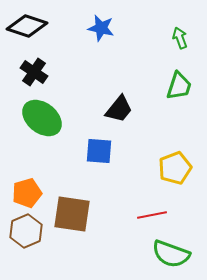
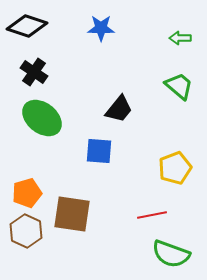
blue star: rotated 12 degrees counterclockwise
green arrow: rotated 70 degrees counterclockwise
green trapezoid: rotated 68 degrees counterclockwise
brown hexagon: rotated 12 degrees counterclockwise
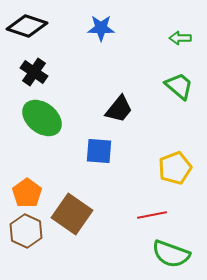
orange pentagon: rotated 20 degrees counterclockwise
brown square: rotated 27 degrees clockwise
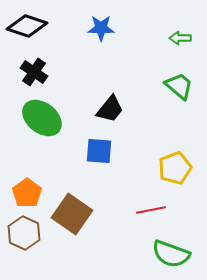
black trapezoid: moved 9 px left
red line: moved 1 px left, 5 px up
brown hexagon: moved 2 px left, 2 px down
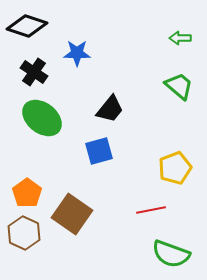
blue star: moved 24 px left, 25 px down
blue square: rotated 20 degrees counterclockwise
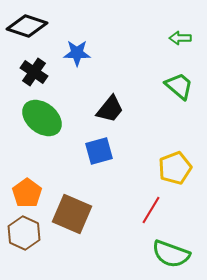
red line: rotated 48 degrees counterclockwise
brown square: rotated 12 degrees counterclockwise
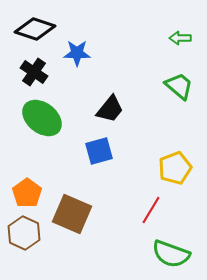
black diamond: moved 8 px right, 3 px down
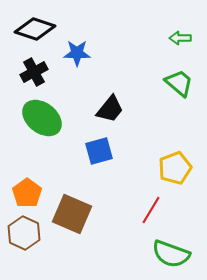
black cross: rotated 28 degrees clockwise
green trapezoid: moved 3 px up
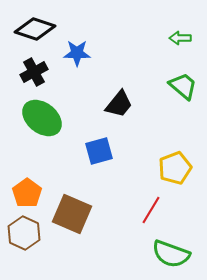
green trapezoid: moved 4 px right, 3 px down
black trapezoid: moved 9 px right, 5 px up
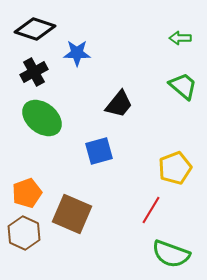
orange pentagon: rotated 16 degrees clockwise
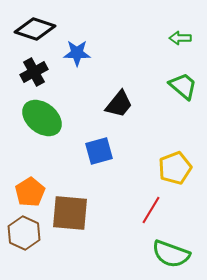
orange pentagon: moved 3 px right, 1 px up; rotated 12 degrees counterclockwise
brown square: moved 2 px left, 1 px up; rotated 18 degrees counterclockwise
